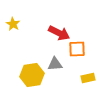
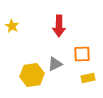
yellow star: moved 1 px left, 2 px down
red arrow: moved 7 px up; rotated 65 degrees clockwise
orange square: moved 5 px right, 5 px down
gray triangle: rotated 21 degrees counterclockwise
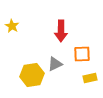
red arrow: moved 2 px right, 5 px down
yellow rectangle: moved 2 px right
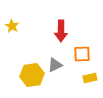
gray triangle: moved 1 px down
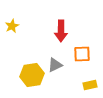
yellow star: rotated 16 degrees clockwise
yellow rectangle: moved 7 px down
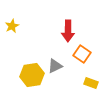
red arrow: moved 7 px right
orange square: rotated 36 degrees clockwise
gray triangle: moved 1 px down
yellow rectangle: moved 1 px right, 2 px up; rotated 32 degrees clockwise
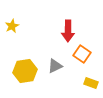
yellow hexagon: moved 7 px left, 4 px up
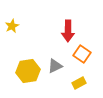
yellow hexagon: moved 3 px right
yellow rectangle: moved 12 px left; rotated 48 degrees counterclockwise
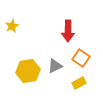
orange square: moved 1 px left, 4 px down
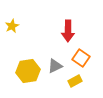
yellow rectangle: moved 4 px left, 2 px up
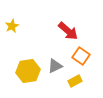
red arrow: rotated 50 degrees counterclockwise
orange square: moved 2 px up
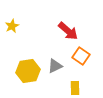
yellow rectangle: moved 7 px down; rotated 64 degrees counterclockwise
